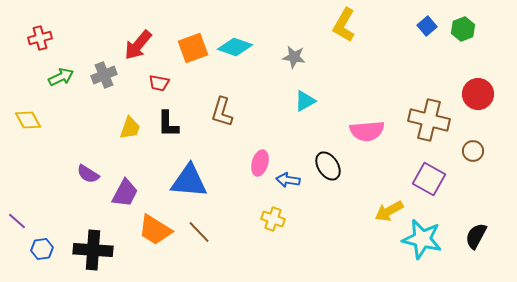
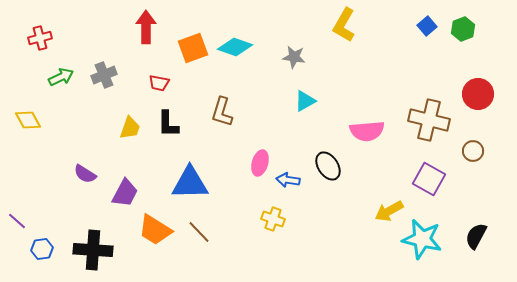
red arrow: moved 8 px right, 18 px up; rotated 140 degrees clockwise
purple semicircle: moved 3 px left
blue triangle: moved 1 px right, 2 px down; rotated 6 degrees counterclockwise
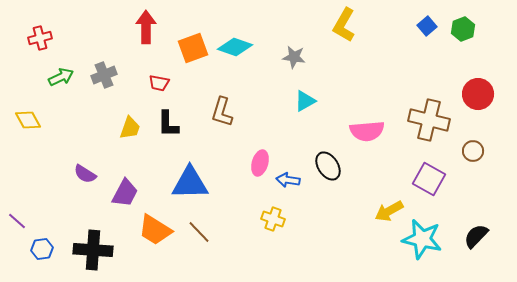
black semicircle: rotated 16 degrees clockwise
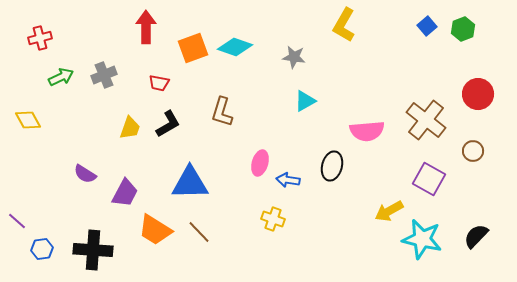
brown cross: moved 3 px left; rotated 24 degrees clockwise
black L-shape: rotated 120 degrees counterclockwise
black ellipse: moved 4 px right; rotated 48 degrees clockwise
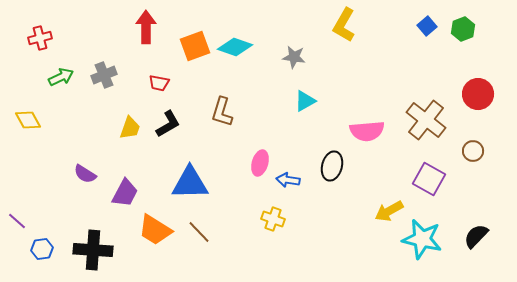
orange square: moved 2 px right, 2 px up
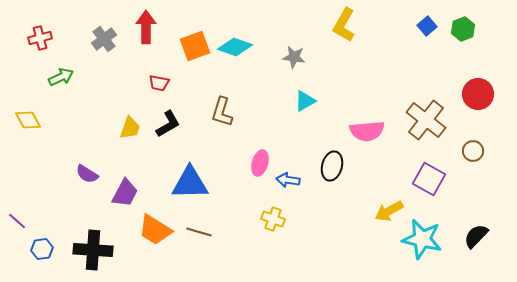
gray cross: moved 36 px up; rotated 15 degrees counterclockwise
purple semicircle: moved 2 px right
brown line: rotated 30 degrees counterclockwise
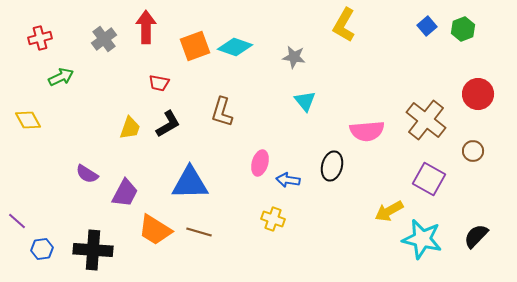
cyan triangle: rotated 40 degrees counterclockwise
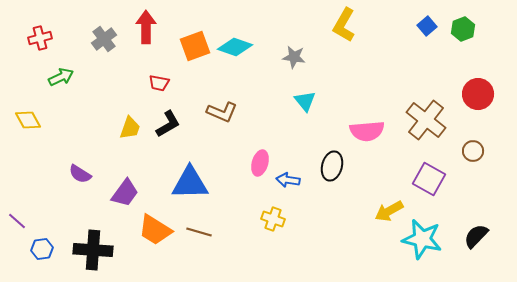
brown L-shape: rotated 84 degrees counterclockwise
purple semicircle: moved 7 px left
purple trapezoid: rotated 8 degrees clockwise
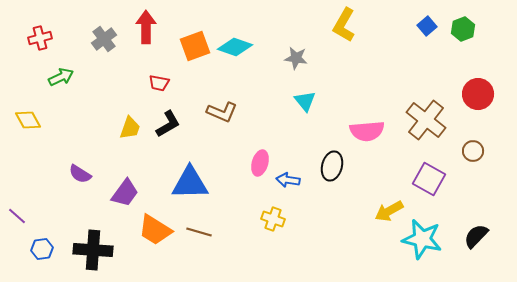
gray star: moved 2 px right, 1 px down
purple line: moved 5 px up
